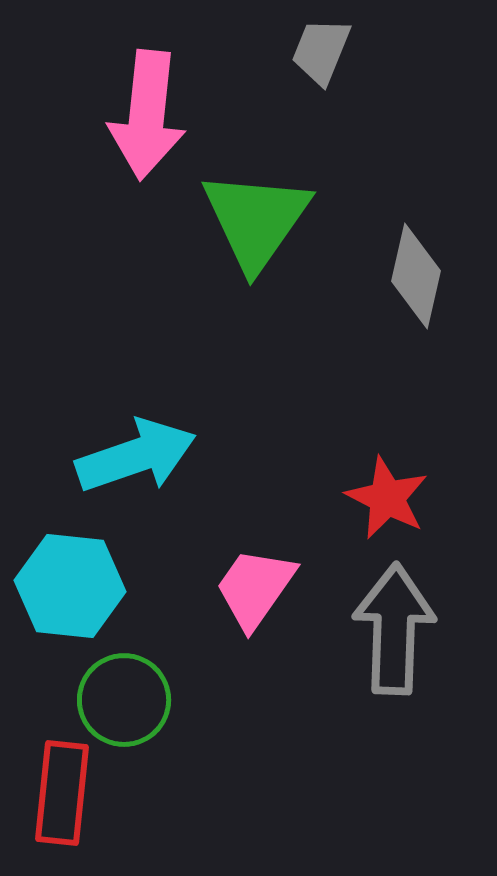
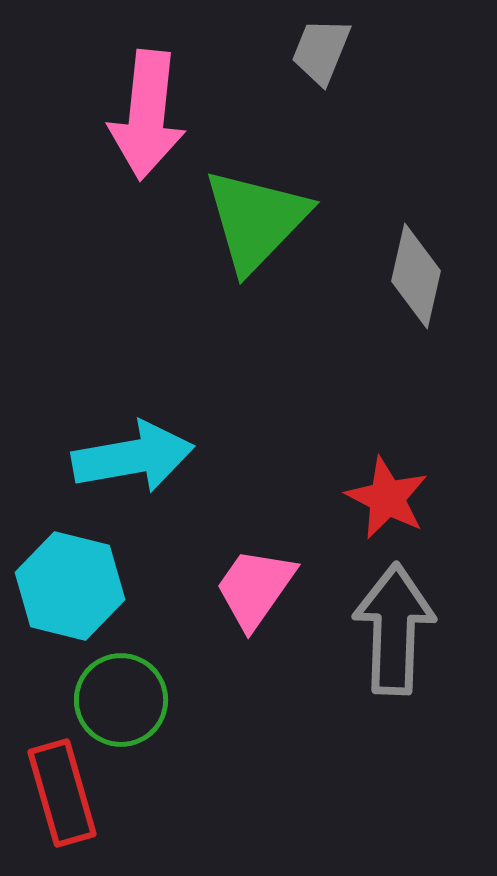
green triangle: rotated 9 degrees clockwise
cyan arrow: moved 3 px left, 1 px down; rotated 9 degrees clockwise
cyan hexagon: rotated 8 degrees clockwise
green circle: moved 3 px left
red rectangle: rotated 22 degrees counterclockwise
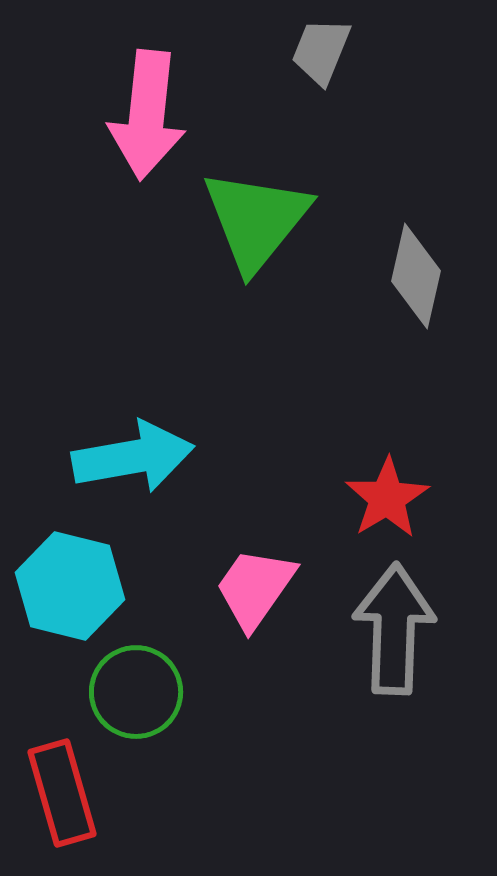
green triangle: rotated 5 degrees counterclockwise
red star: rotated 14 degrees clockwise
green circle: moved 15 px right, 8 px up
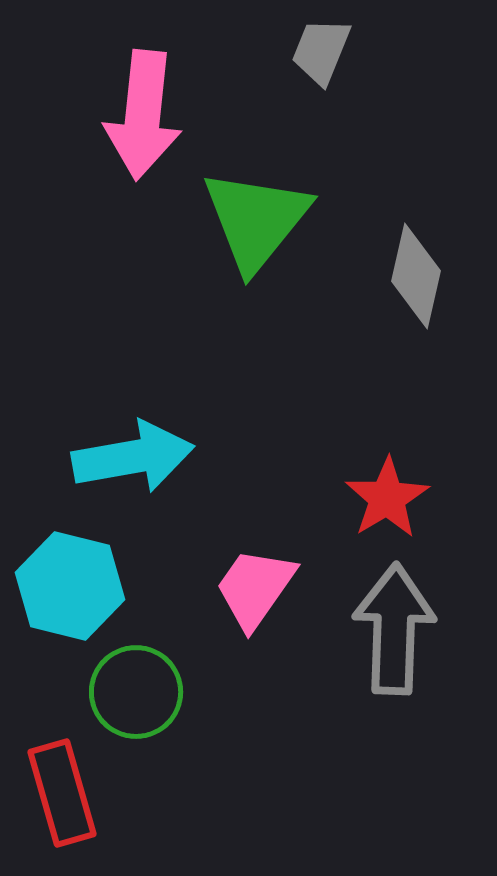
pink arrow: moved 4 px left
